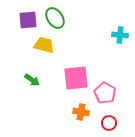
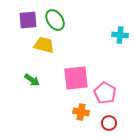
green ellipse: moved 2 px down
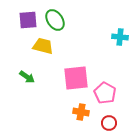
cyan cross: moved 2 px down
yellow trapezoid: moved 1 px left, 1 px down
green arrow: moved 5 px left, 3 px up
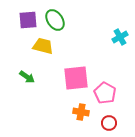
cyan cross: rotated 35 degrees counterclockwise
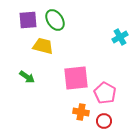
red circle: moved 5 px left, 2 px up
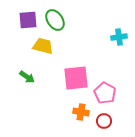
cyan cross: moved 1 px left; rotated 21 degrees clockwise
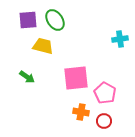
cyan cross: moved 1 px right, 2 px down
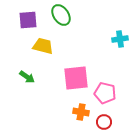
green ellipse: moved 6 px right, 5 px up
pink pentagon: rotated 15 degrees counterclockwise
red circle: moved 1 px down
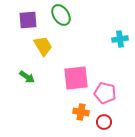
yellow trapezoid: rotated 45 degrees clockwise
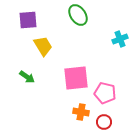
green ellipse: moved 17 px right
cyan cross: rotated 14 degrees counterclockwise
